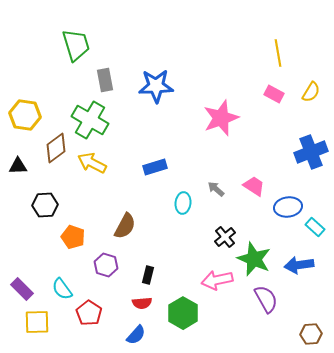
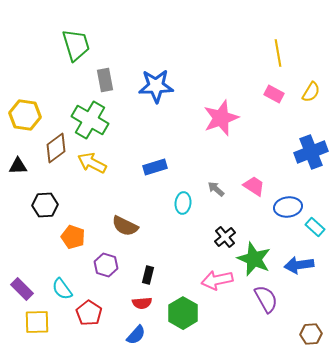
brown semicircle: rotated 88 degrees clockwise
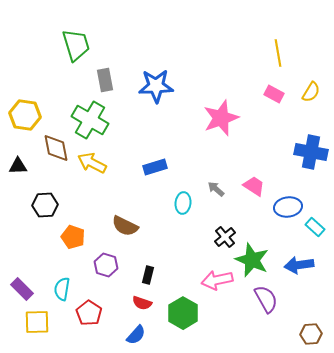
brown diamond: rotated 64 degrees counterclockwise
blue cross: rotated 32 degrees clockwise
green star: moved 2 px left, 1 px down
cyan semicircle: rotated 45 degrees clockwise
red semicircle: rotated 24 degrees clockwise
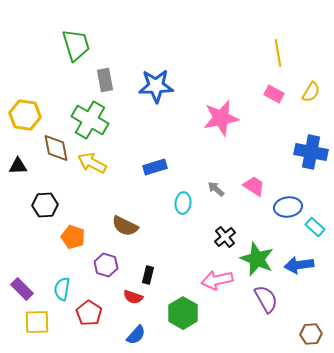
pink star: rotated 9 degrees clockwise
green star: moved 5 px right, 1 px up
red semicircle: moved 9 px left, 6 px up
